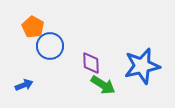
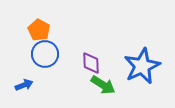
orange pentagon: moved 6 px right, 3 px down
blue circle: moved 5 px left, 8 px down
blue star: rotated 12 degrees counterclockwise
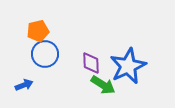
orange pentagon: moved 1 px left, 1 px down; rotated 30 degrees clockwise
blue star: moved 14 px left
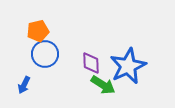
blue arrow: rotated 138 degrees clockwise
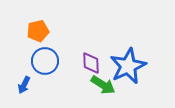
blue circle: moved 7 px down
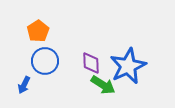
orange pentagon: rotated 20 degrees counterclockwise
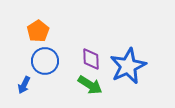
purple diamond: moved 4 px up
green arrow: moved 13 px left
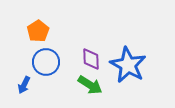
blue circle: moved 1 px right, 1 px down
blue star: moved 1 px up; rotated 18 degrees counterclockwise
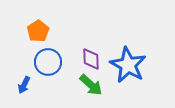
blue circle: moved 2 px right
green arrow: moved 1 px right; rotated 10 degrees clockwise
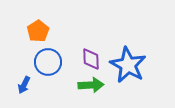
green arrow: rotated 45 degrees counterclockwise
